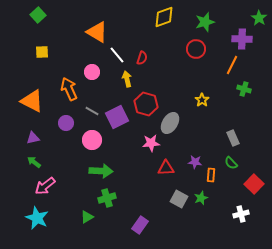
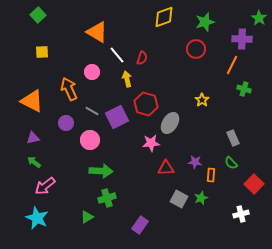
pink circle at (92, 140): moved 2 px left
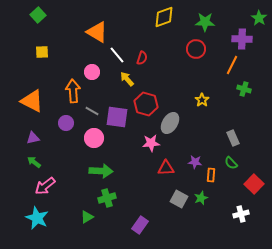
green star at (205, 22): rotated 18 degrees clockwise
yellow arrow at (127, 79): rotated 28 degrees counterclockwise
orange arrow at (69, 89): moved 4 px right, 2 px down; rotated 20 degrees clockwise
purple square at (117, 117): rotated 35 degrees clockwise
pink circle at (90, 140): moved 4 px right, 2 px up
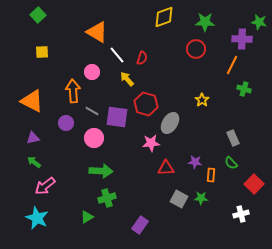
green star at (259, 18): moved 4 px down; rotated 21 degrees counterclockwise
green star at (201, 198): rotated 24 degrees clockwise
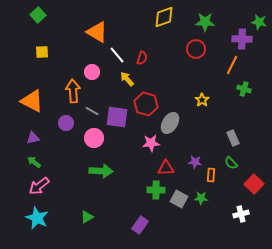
pink arrow at (45, 186): moved 6 px left
green cross at (107, 198): moved 49 px right, 8 px up; rotated 18 degrees clockwise
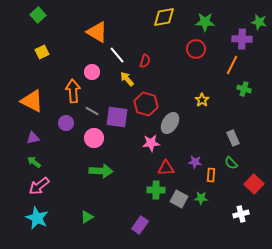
yellow diamond at (164, 17): rotated 10 degrees clockwise
yellow square at (42, 52): rotated 24 degrees counterclockwise
red semicircle at (142, 58): moved 3 px right, 3 px down
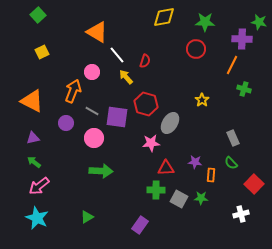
yellow arrow at (127, 79): moved 1 px left, 2 px up
orange arrow at (73, 91): rotated 25 degrees clockwise
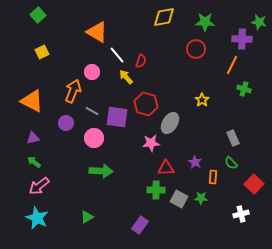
red semicircle at (145, 61): moved 4 px left
purple star at (195, 162): rotated 24 degrees clockwise
orange rectangle at (211, 175): moved 2 px right, 2 px down
